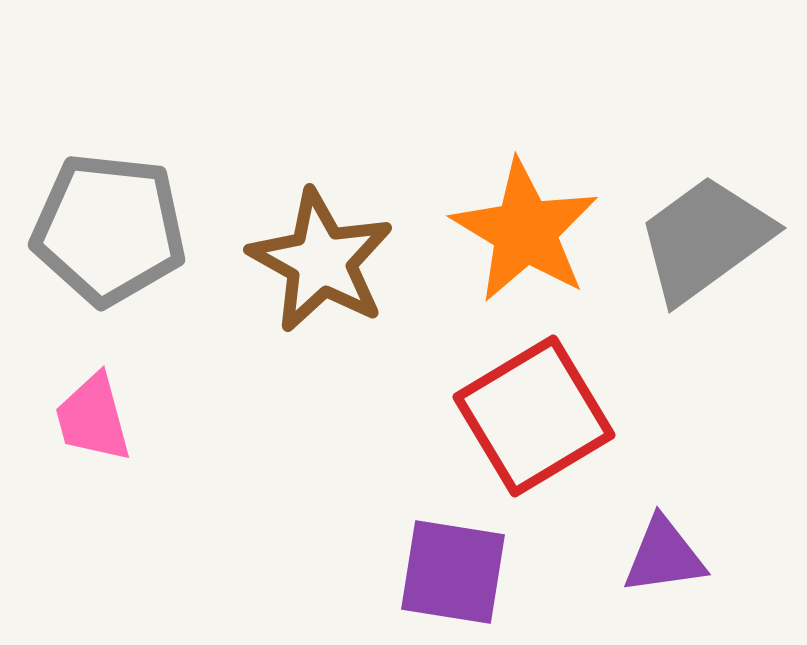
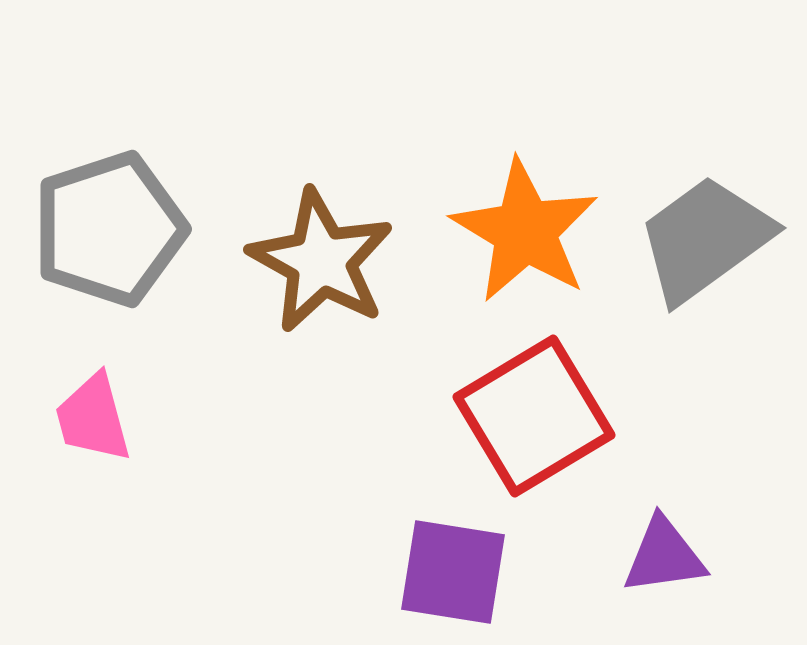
gray pentagon: rotated 24 degrees counterclockwise
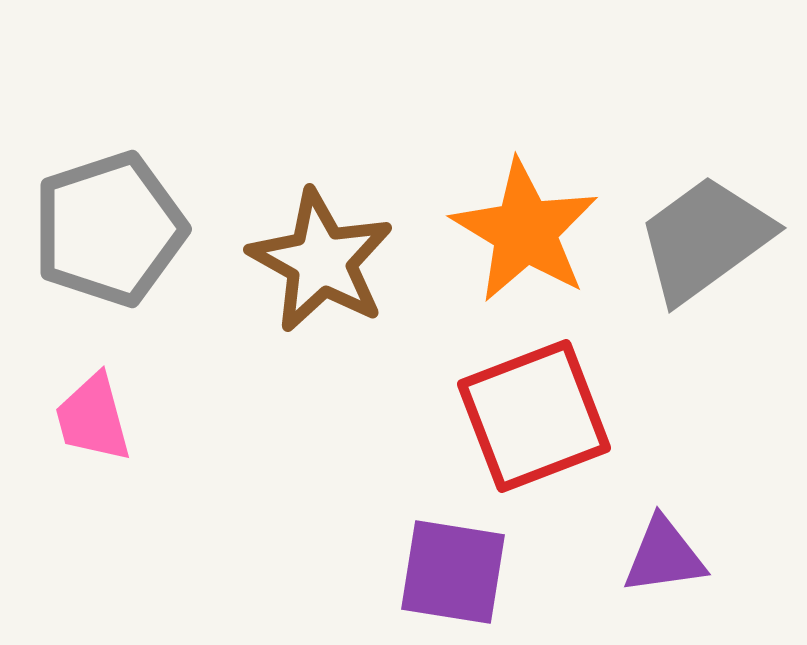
red square: rotated 10 degrees clockwise
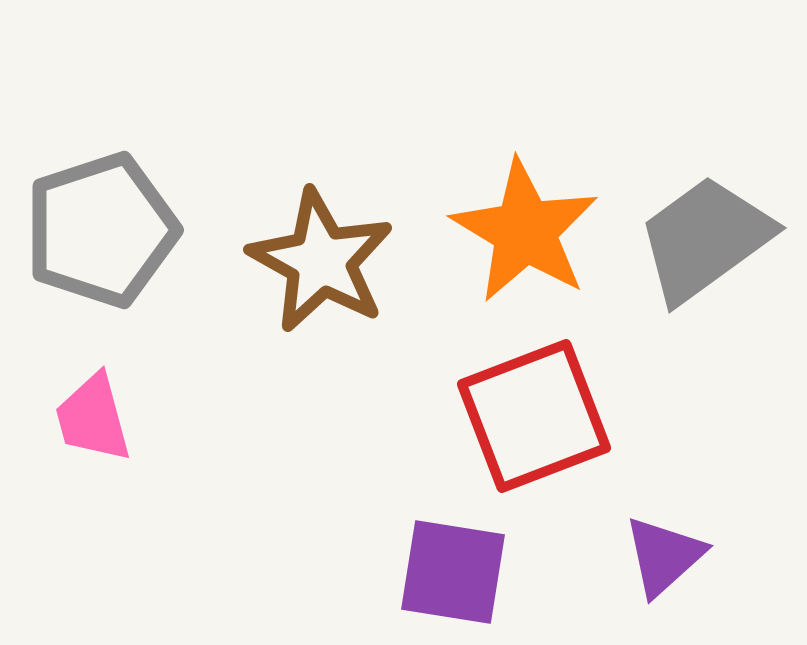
gray pentagon: moved 8 px left, 1 px down
purple triangle: rotated 34 degrees counterclockwise
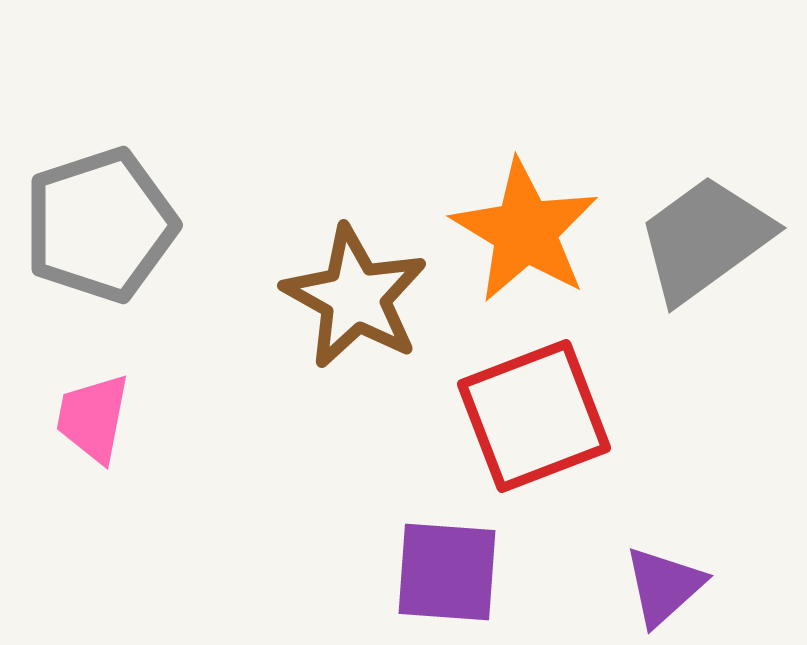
gray pentagon: moved 1 px left, 5 px up
brown star: moved 34 px right, 36 px down
pink trapezoid: rotated 26 degrees clockwise
purple triangle: moved 30 px down
purple square: moved 6 px left; rotated 5 degrees counterclockwise
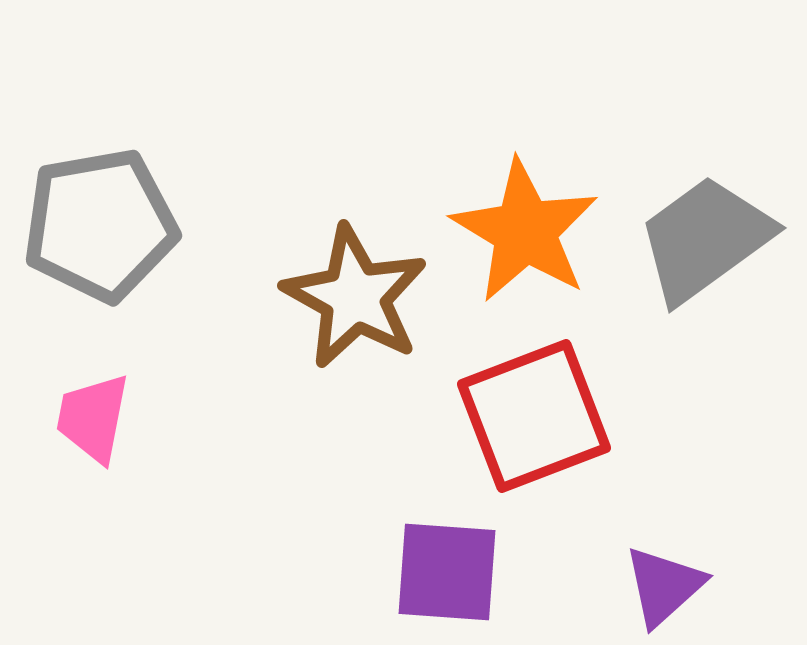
gray pentagon: rotated 8 degrees clockwise
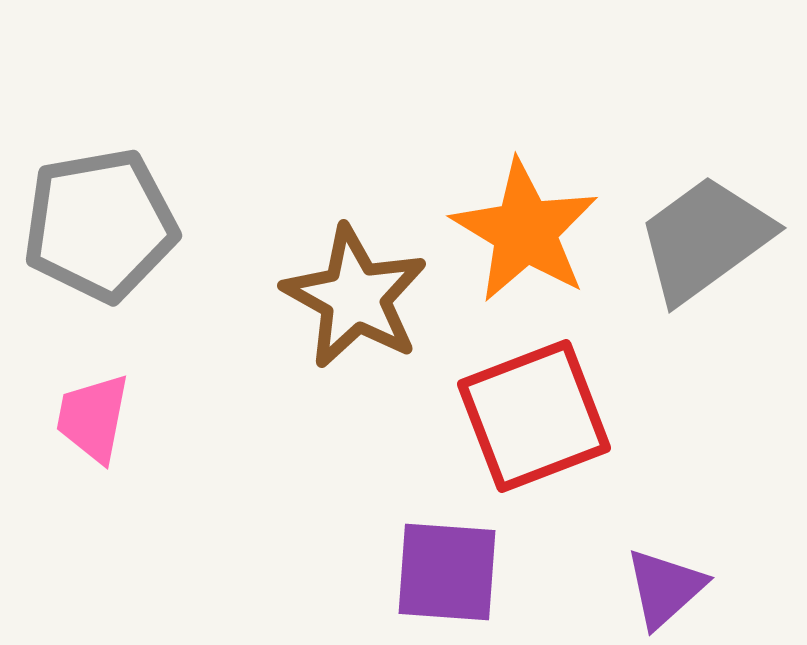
purple triangle: moved 1 px right, 2 px down
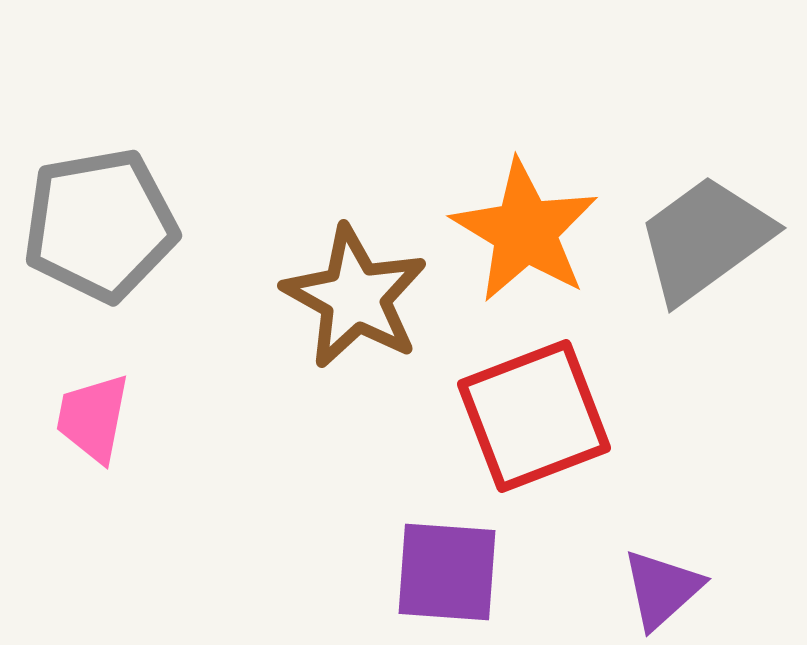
purple triangle: moved 3 px left, 1 px down
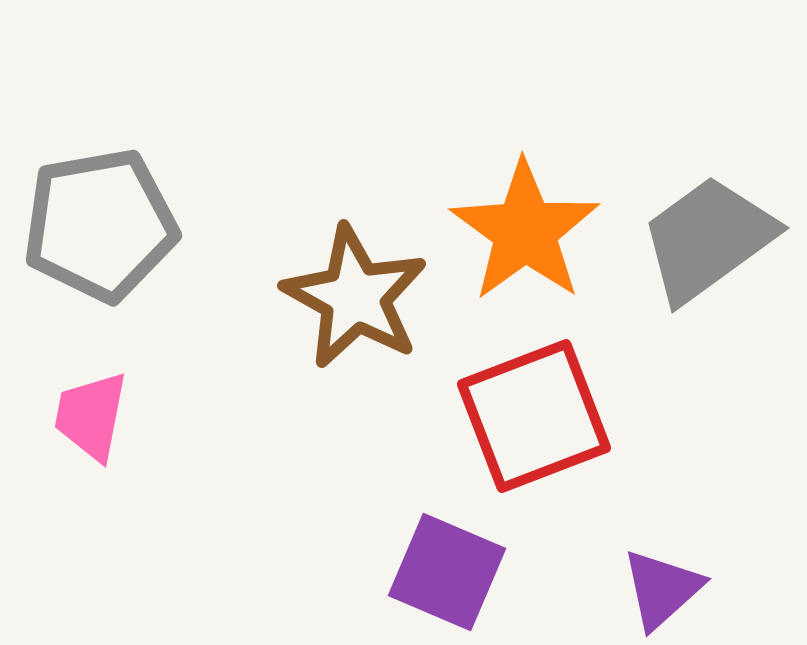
orange star: rotated 5 degrees clockwise
gray trapezoid: moved 3 px right
pink trapezoid: moved 2 px left, 2 px up
purple square: rotated 19 degrees clockwise
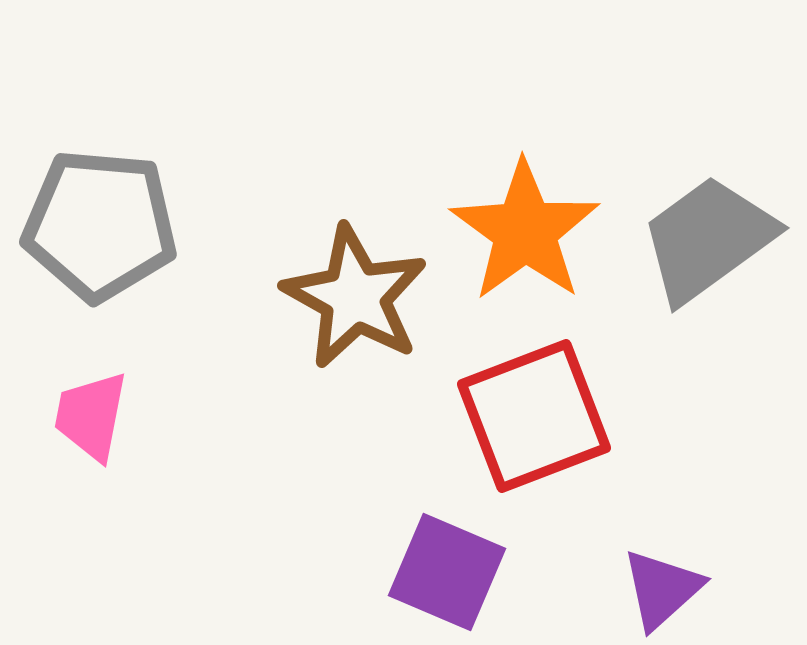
gray pentagon: rotated 15 degrees clockwise
